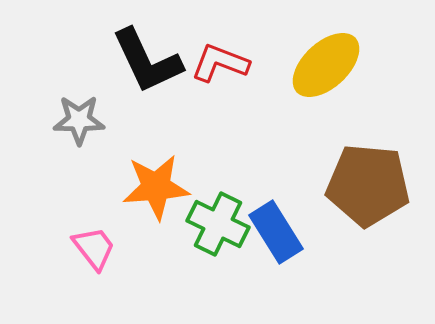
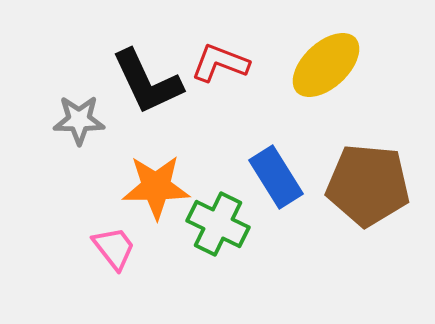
black L-shape: moved 21 px down
orange star: rotated 4 degrees clockwise
blue rectangle: moved 55 px up
pink trapezoid: moved 20 px right
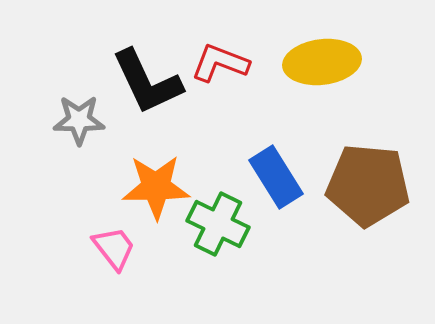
yellow ellipse: moved 4 px left, 3 px up; rotated 36 degrees clockwise
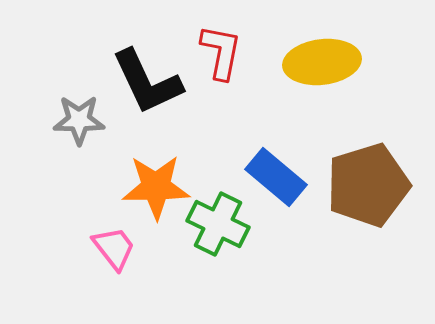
red L-shape: moved 1 px right, 11 px up; rotated 80 degrees clockwise
blue rectangle: rotated 18 degrees counterclockwise
brown pentagon: rotated 22 degrees counterclockwise
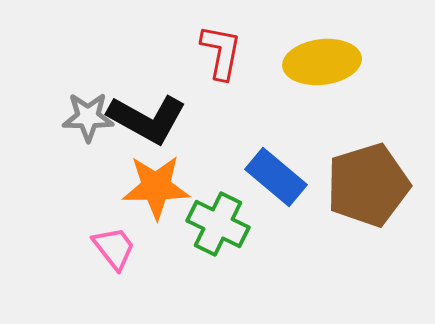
black L-shape: moved 37 px down; rotated 36 degrees counterclockwise
gray star: moved 9 px right, 3 px up
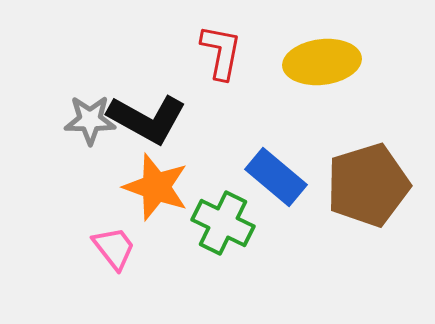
gray star: moved 2 px right, 3 px down
orange star: rotated 20 degrees clockwise
green cross: moved 5 px right, 1 px up
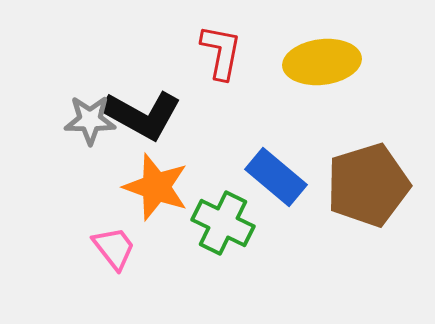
black L-shape: moved 5 px left, 4 px up
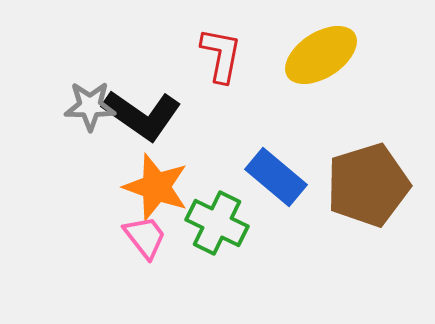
red L-shape: moved 3 px down
yellow ellipse: moved 1 px left, 7 px up; rotated 26 degrees counterclockwise
black L-shape: rotated 6 degrees clockwise
gray star: moved 14 px up
green cross: moved 6 px left
pink trapezoid: moved 31 px right, 11 px up
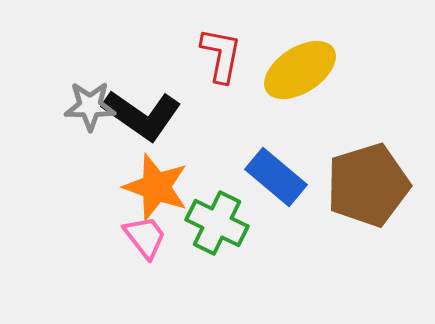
yellow ellipse: moved 21 px left, 15 px down
